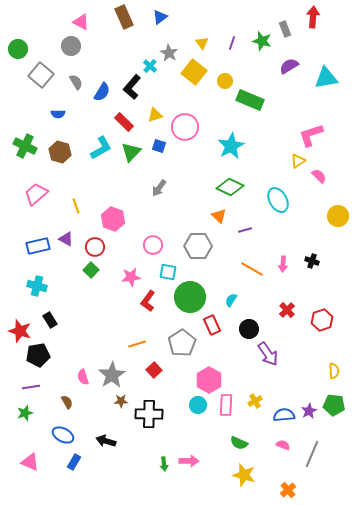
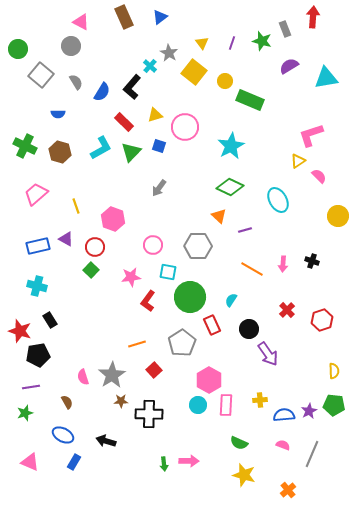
yellow cross at (255, 401): moved 5 px right, 1 px up; rotated 24 degrees clockwise
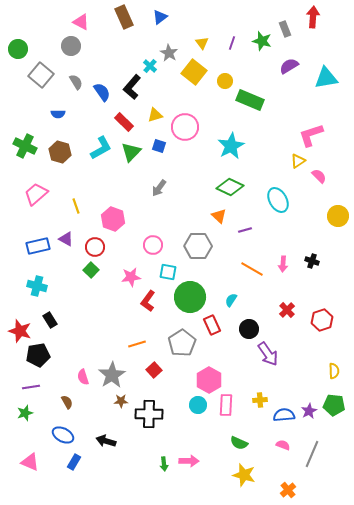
blue semicircle at (102, 92): rotated 66 degrees counterclockwise
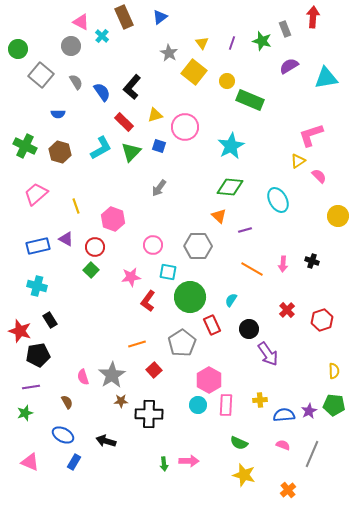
cyan cross at (150, 66): moved 48 px left, 30 px up
yellow circle at (225, 81): moved 2 px right
green diamond at (230, 187): rotated 20 degrees counterclockwise
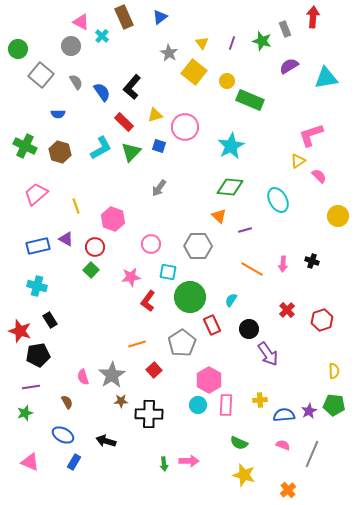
pink circle at (153, 245): moved 2 px left, 1 px up
